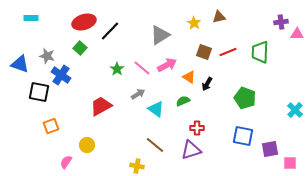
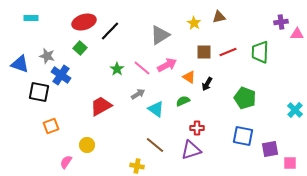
brown square: rotated 21 degrees counterclockwise
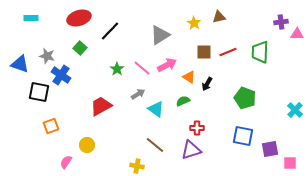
red ellipse: moved 5 px left, 4 px up
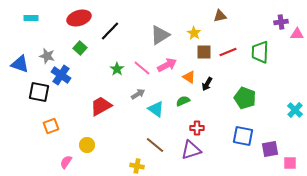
brown triangle: moved 1 px right, 1 px up
yellow star: moved 10 px down
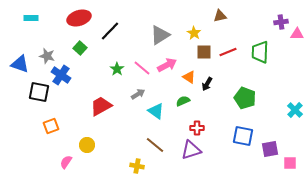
cyan triangle: moved 2 px down
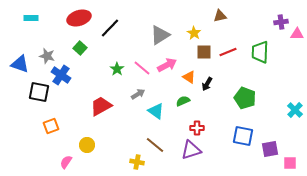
black line: moved 3 px up
yellow cross: moved 4 px up
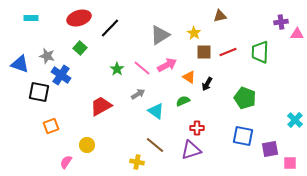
cyan cross: moved 10 px down
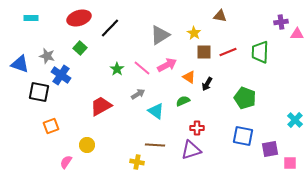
brown triangle: rotated 24 degrees clockwise
brown line: rotated 36 degrees counterclockwise
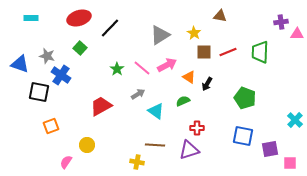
purple triangle: moved 2 px left
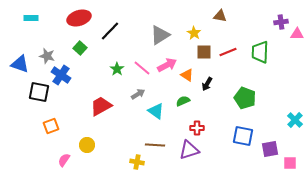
black line: moved 3 px down
orange triangle: moved 2 px left, 2 px up
pink semicircle: moved 2 px left, 2 px up
